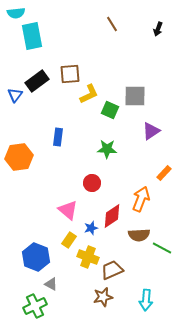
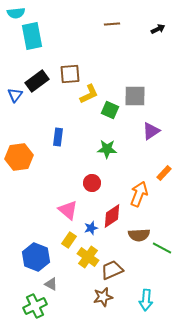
brown line: rotated 63 degrees counterclockwise
black arrow: rotated 136 degrees counterclockwise
orange arrow: moved 2 px left, 5 px up
yellow cross: rotated 15 degrees clockwise
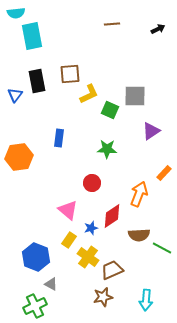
black rectangle: rotated 65 degrees counterclockwise
blue rectangle: moved 1 px right, 1 px down
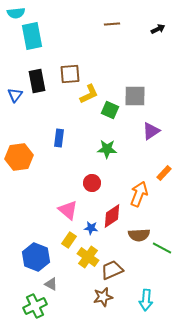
blue star: rotated 24 degrees clockwise
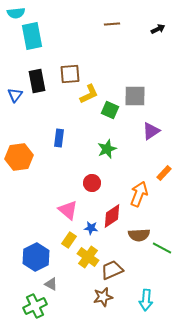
green star: rotated 24 degrees counterclockwise
blue hexagon: rotated 12 degrees clockwise
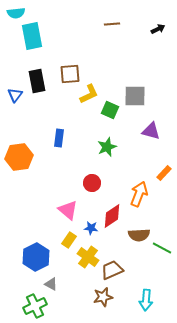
purple triangle: rotated 48 degrees clockwise
green star: moved 2 px up
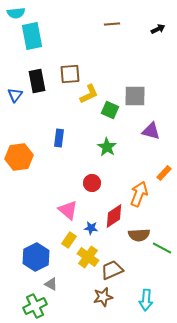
green star: rotated 18 degrees counterclockwise
red diamond: moved 2 px right
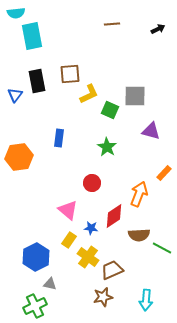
gray triangle: moved 1 px left; rotated 16 degrees counterclockwise
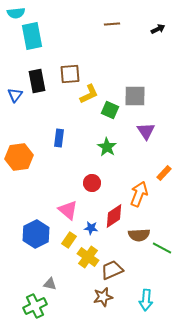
purple triangle: moved 5 px left; rotated 42 degrees clockwise
blue hexagon: moved 23 px up
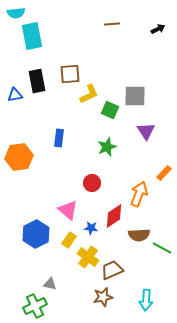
blue triangle: rotated 42 degrees clockwise
green star: rotated 18 degrees clockwise
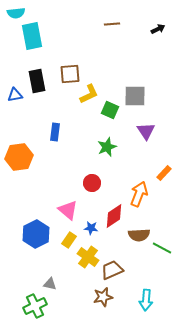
blue rectangle: moved 4 px left, 6 px up
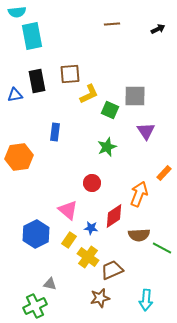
cyan semicircle: moved 1 px right, 1 px up
brown star: moved 3 px left, 1 px down
